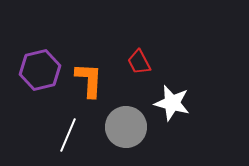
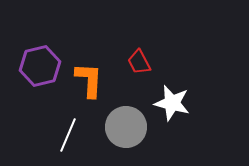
purple hexagon: moved 4 px up
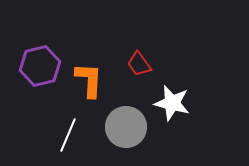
red trapezoid: moved 2 px down; rotated 8 degrees counterclockwise
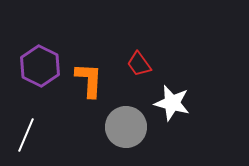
purple hexagon: rotated 21 degrees counterclockwise
white line: moved 42 px left
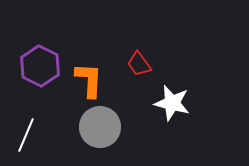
gray circle: moved 26 px left
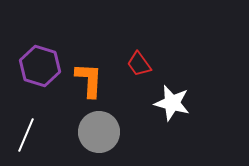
purple hexagon: rotated 9 degrees counterclockwise
gray circle: moved 1 px left, 5 px down
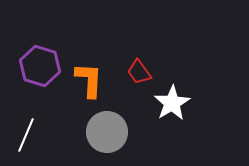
red trapezoid: moved 8 px down
white star: rotated 27 degrees clockwise
gray circle: moved 8 px right
